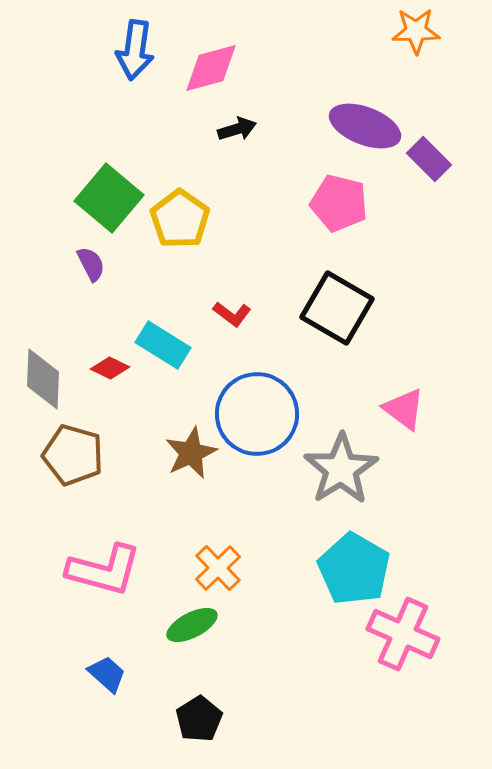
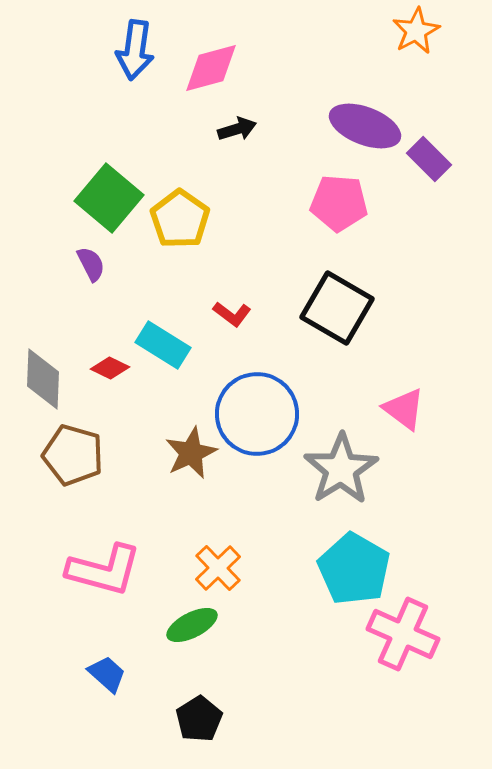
orange star: rotated 27 degrees counterclockwise
pink pentagon: rotated 10 degrees counterclockwise
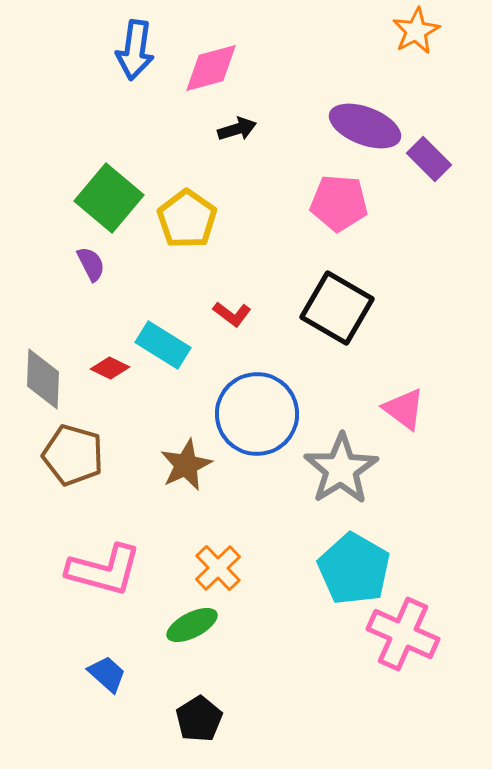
yellow pentagon: moved 7 px right
brown star: moved 5 px left, 12 px down
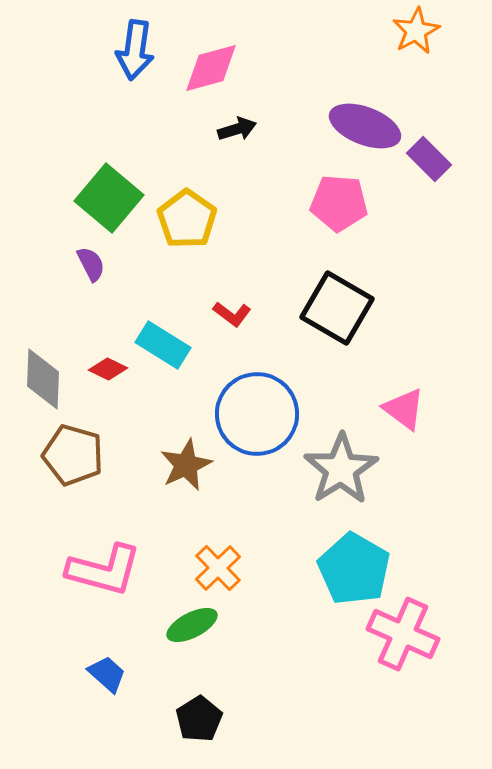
red diamond: moved 2 px left, 1 px down
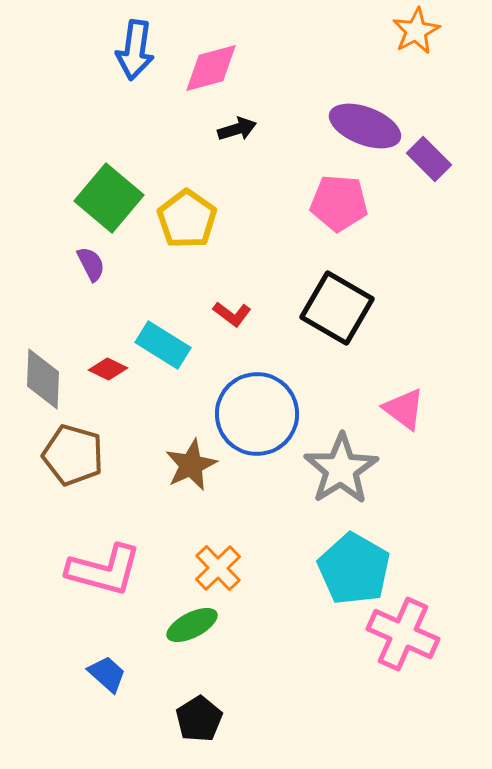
brown star: moved 5 px right
